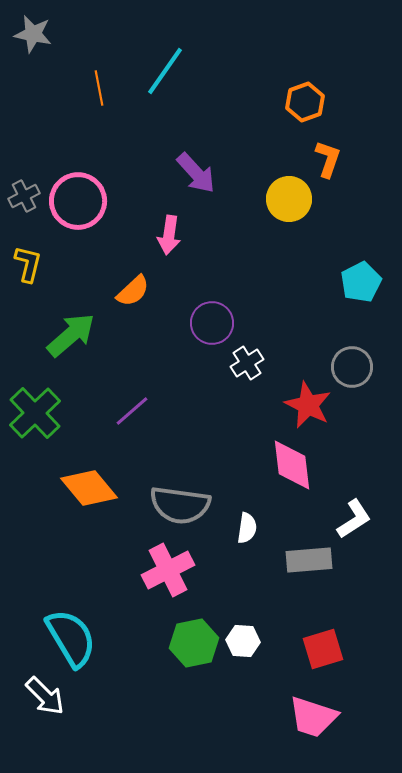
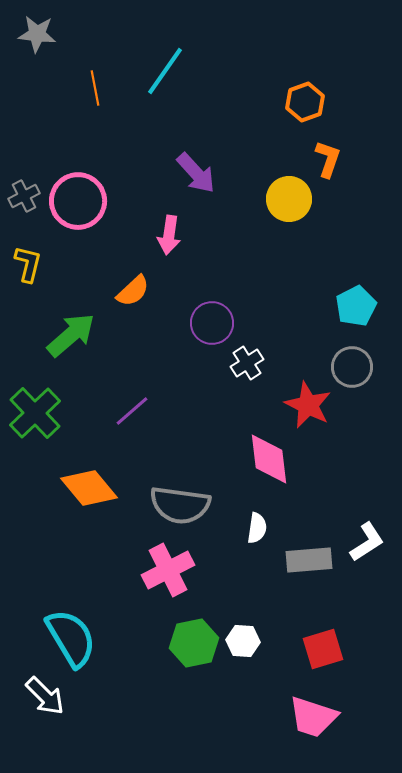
gray star: moved 4 px right; rotated 6 degrees counterclockwise
orange line: moved 4 px left
cyan pentagon: moved 5 px left, 24 px down
pink diamond: moved 23 px left, 6 px up
white L-shape: moved 13 px right, 23 px down
white semicircle: moved 10 px right
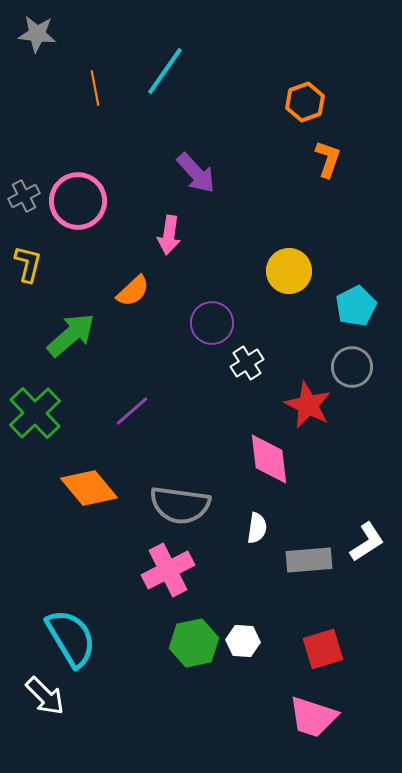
yellow circle: moved 72 px down
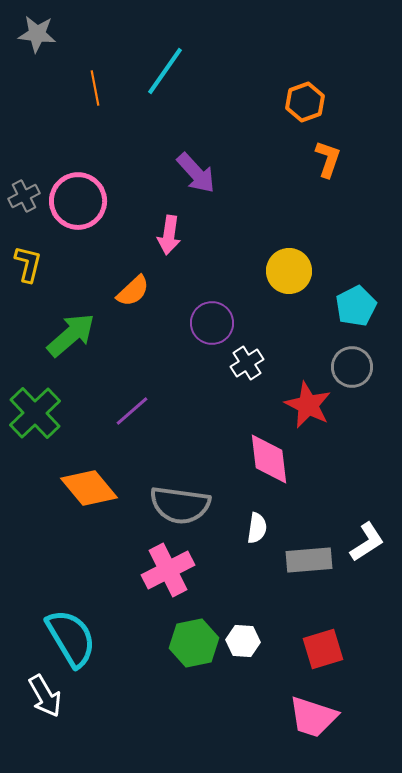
white arrow: rotated 15 degrees clockwise
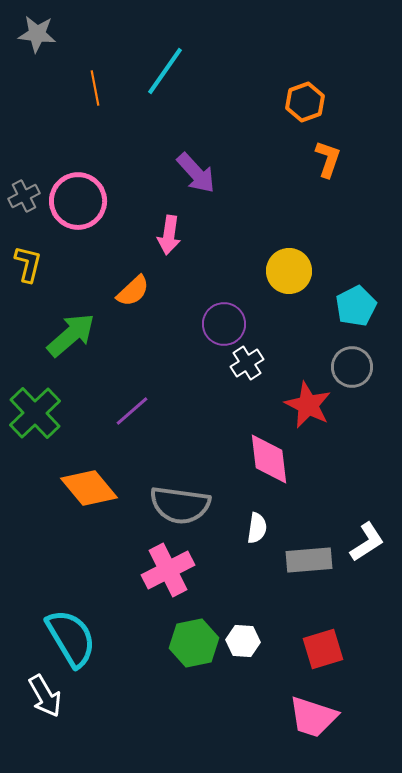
purple circle: moved 12 px right, 1 px down
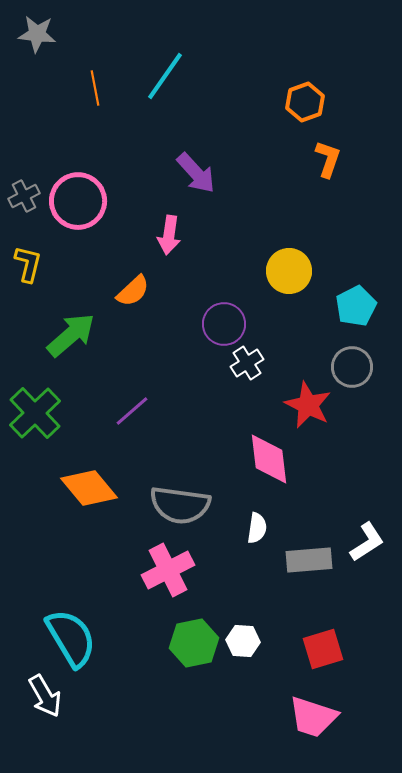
cyan line: moved 5 px down
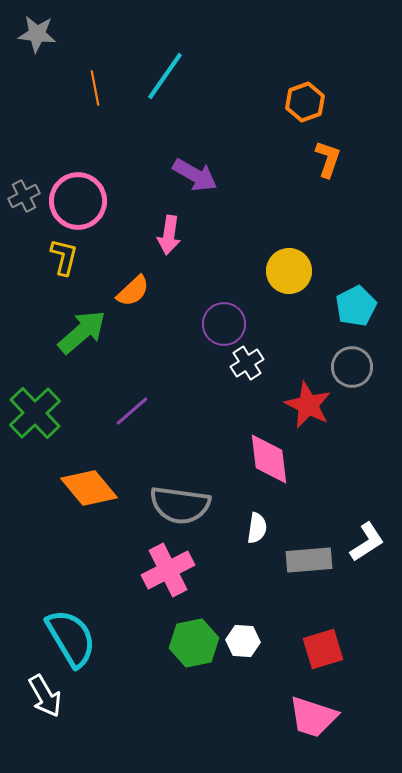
purple arrow: moved 1 px left, 2 px down; rotated 18 degrees counterclockwise
yellow L-shape: moved 36 px right, 7 px up
green arrow: moved 11 px right, 3 px up
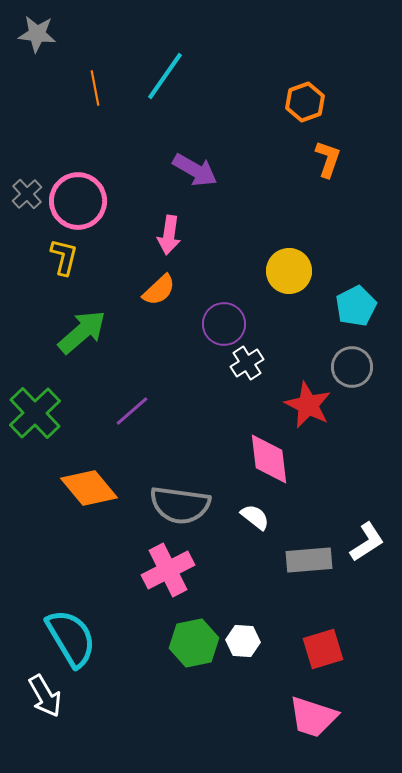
purple arrow: moved 5 px up
gray cross: moved 3 px right, 2 px up; rotated 16 degrees counterclockwise
orange semicircle: moved 26 px right, 1 px up
white semicircle: moved 2 px left, 11 px up; rotated 60 degrees counterclockwise
